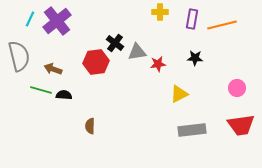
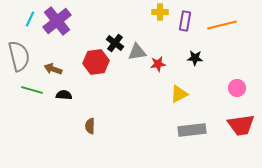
purple rectangle: moved 7 px left, 2 px down
green line: moved 9 px left
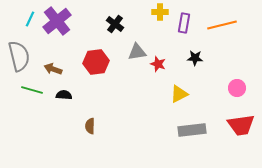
purple rectangle: moved 1 px left, 2 px down
black cross: moved 19 px up
red star: rotated 28 degrees clockwise
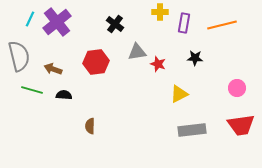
purple cross: moved 1 px down
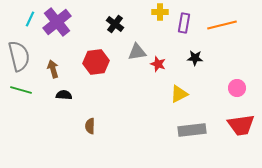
brown arrow: rotated 54 degrees clockwise
green line: moved 11 px left
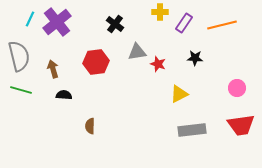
purple rectangle: rotated 24 degrees clockwise
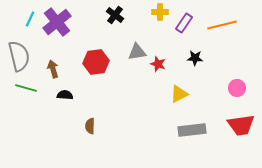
black cross: moved 9 px up
green line: moved 5 px right, 2 px up
black semicircle: moved 1 px right
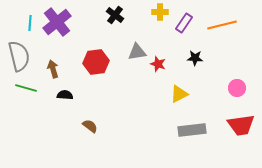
cyan line: moved 4 px down; rotated 21 degrees counterclockwise
brown semicircle: rotated 126 degrees clockwise
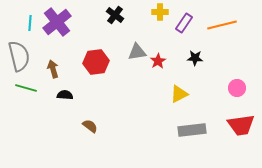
red star: moved 3 px up; rotated 21 degrees clockwise
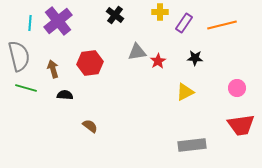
purple cross: moved 1 px right, 1 px up
red hexagon: moved 6 px left, 1 px down
yellow triangle: moved 6 px right, 2 px up
gray rectangle: moved 15 px down
